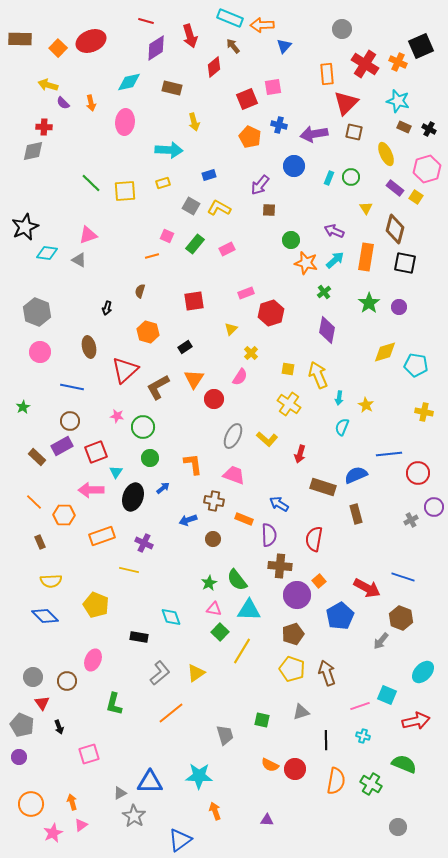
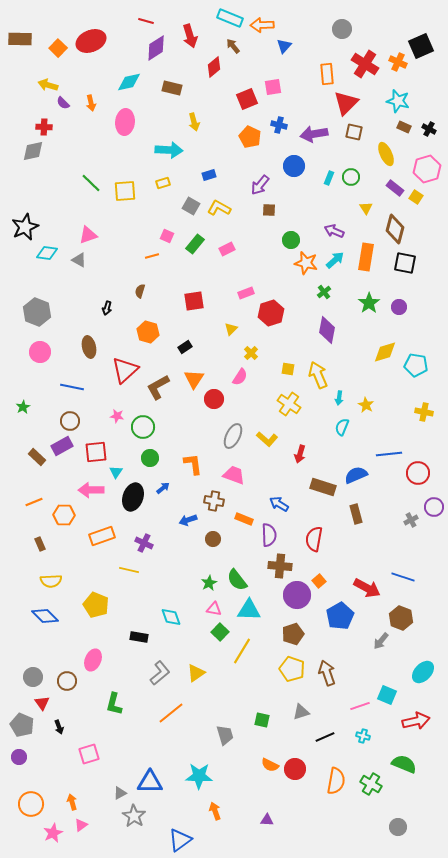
red square at (96, 452): rotated 15 degrees clockwise
orange line at (34, 502): rotated 66 degrees counterclockwise
brown rectangle at (40, 542): moved 2 px down
black line at (326, 740): moved 1 px left, 3 px up; rotated 66 degrees clockwise
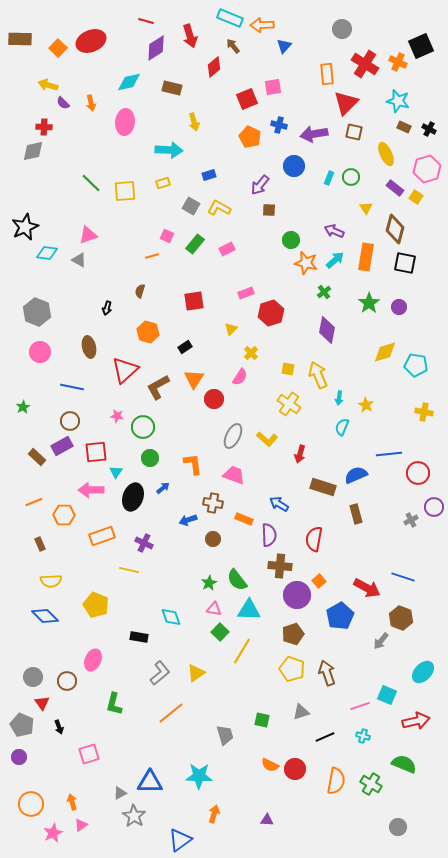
brown cross at (214, 501): moved 1 px left, 2 px down
orange arrow at (215, 811): moved 1 px left, 3 px down; rotated 36 degrees clockwise
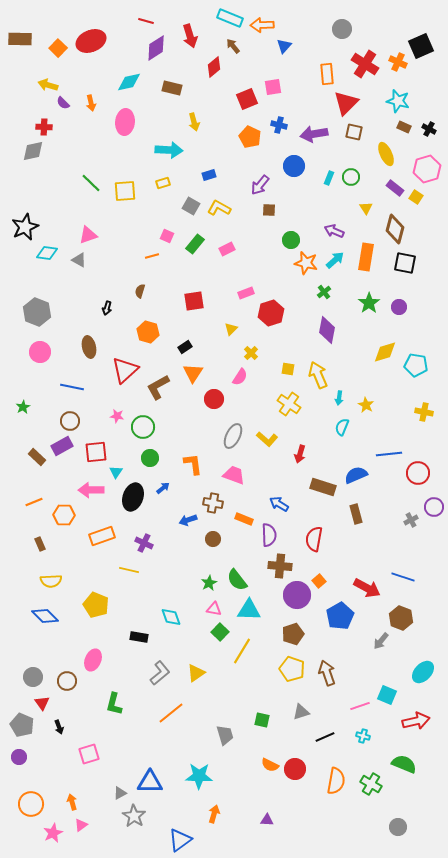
orange triangle at (194, 379): moved 1 px left, 6 px up
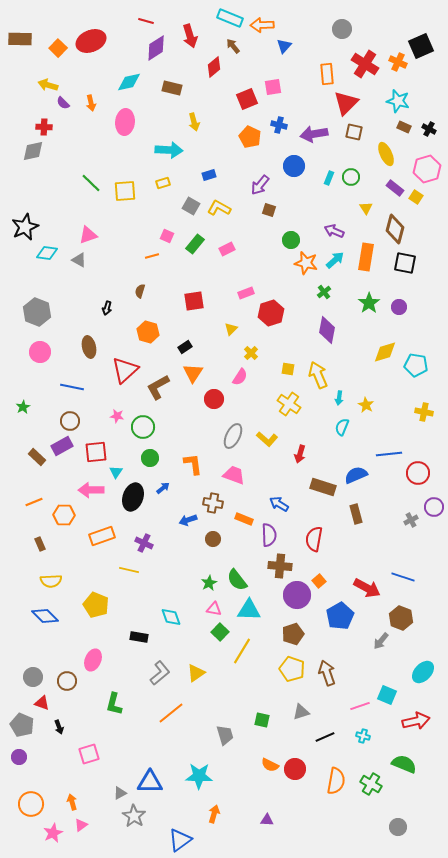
brown square at (269, 210): rotated 16 degrees clockwise
red triangle at (42, 703): rotated 35 degrees counterclockwise
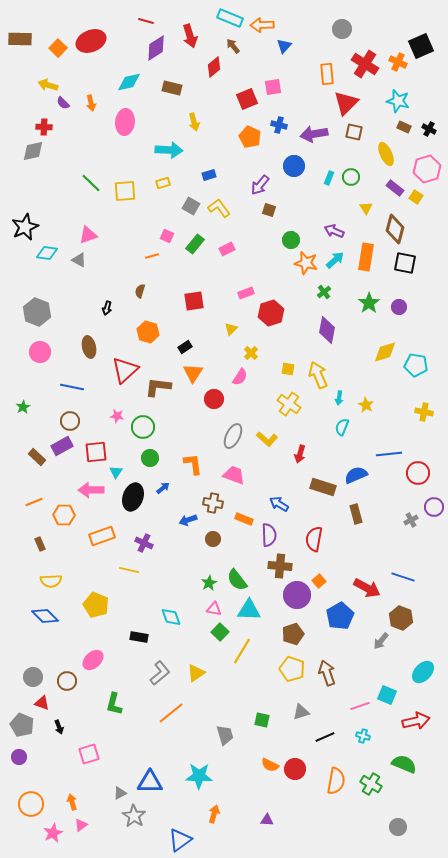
yellow L-shape at (219, 208): rotated 25 degrees clockwise
brown L-shape at (158, 387): rotated 36 degrees clockwise
pink ellipse at (93, 660): rotated 25 degrees clockwise
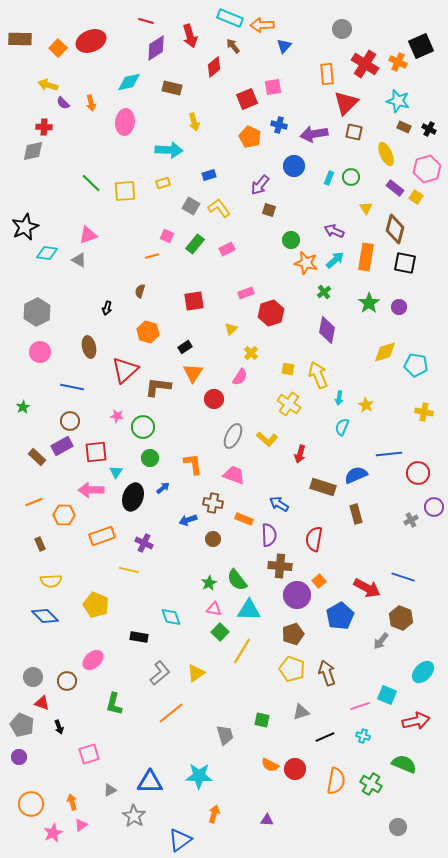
gray hexagon at (37, 312): rotated 12 degrees clockwise
gray triangle at (120, 793): moved 10 px left, 3 px up
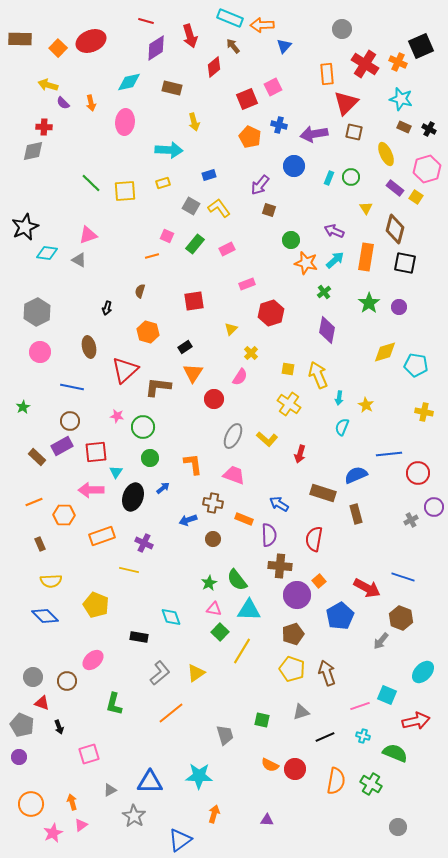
pink square at (273, 87): rotated 18 degrees counterclockwise
cyan star at (398, 101): moved 3 px right, 2 px up
pink rectangle at (246, 293): moved 1 px right, 9 px up
brown rectangle at (323, 487): moved 6 px down
green semicircle at (404, 764): moved 9 px left, 11 px up
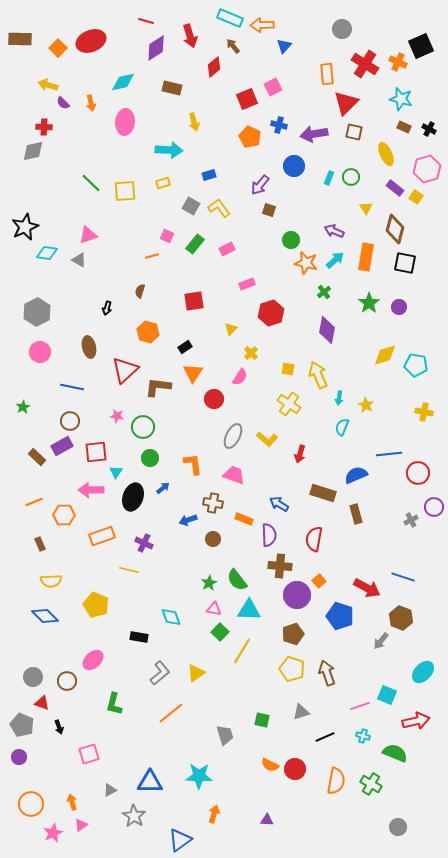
cyan diamond at (129, 82): moved 6 px left
yellow diamond at (385, 352): moved 3 px down
blue pentagon at (340, 616): rotated 24 degrees counterclockwise
